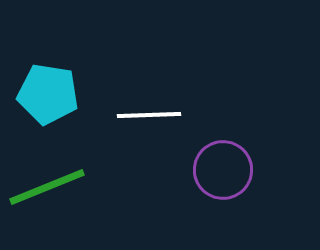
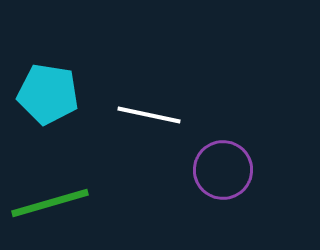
white line: rotated 14 degrees clockwise
green line: moved 3 px right, 16 px down; rotated 6 degrees clockwise
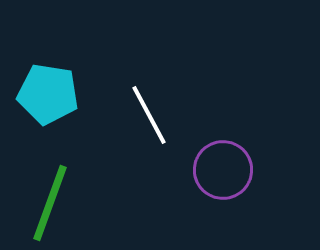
white line: rotated 50 degrees clockwise
green line: rotated 54 degrees counterclockwise
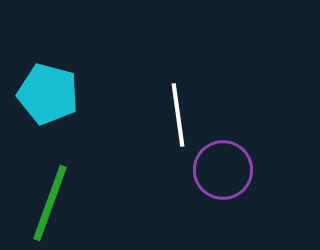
cyan pentagon: rotated 6 degrees clockwise
white line: moved 29 px right; rotated 20 degrees clockwise
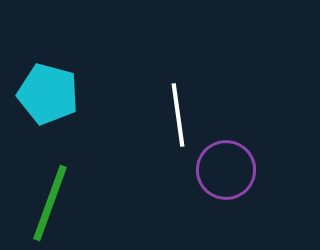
purple circle: moved 3 px right
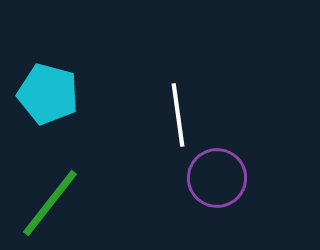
purple circle: moved 9 px left, 8 px down
green line: rotated 18 degrees clockwise
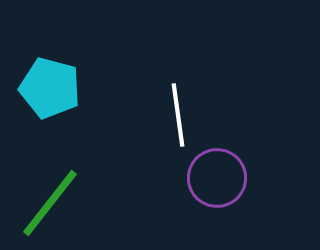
cyan pentagon: moved 2 px right, 6 px up
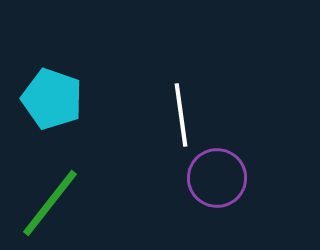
cyan pentagon: moved 2 px right, 11 px down; rotated 4 degrees clockwise
white line: moved 3 px right
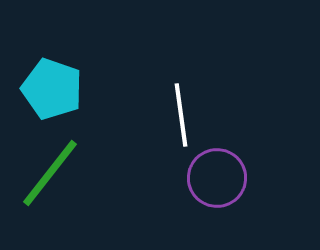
cyan pentagon: moved 10 px up
green line: moved 30 px up
